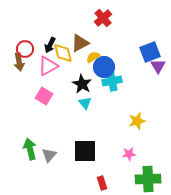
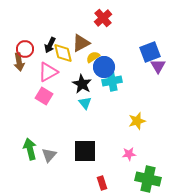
brown triangle: moved 1 px right
pink triangle: moved 6 px down
green cross: rotated 15 degrees clockwise
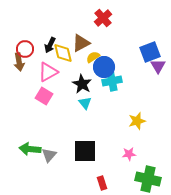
green arrow: rotated 70 degrees counterclockwise
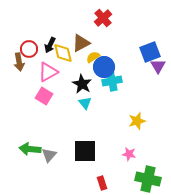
red circle: moved 4 px right
pink star: rotated 16 degrees clockwise
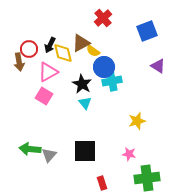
blue square: moved 3 px left, 21 px up
yellow semicircle: moved 6 px up; rotated 112 degrees counterclockwise
purple triangle: rotated 28 degrees counterclockwise
green cross: moved 1 px left, 1 px up; rotated 20 degrees counterclockwise
